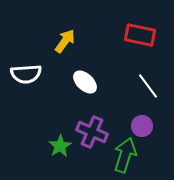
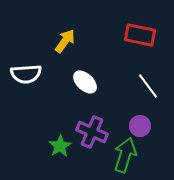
purple circle: moved 2 px left
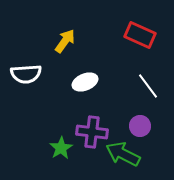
red rectangle: rotated 12 degrees clockwise
white ellipse: rotated 65 degrees counterclockwise
purple cross: rotated 16 degrees counterclockwise
green star: moved 1 px right, 2 px down
green arrow: moved 2 px left, 1 px up; rotated 80 degrees counterclockwise
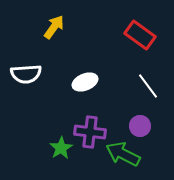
red rectangle: rotated 12 degrees clockwise
yellow arrow: moved 11 px left, 14 px up
purple cross: moved 2 px left
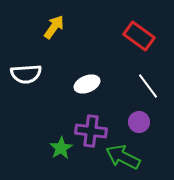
red rectangle: moved 1 px left, 1 px down
white ellipse: moved 2 px right, 2 px down
purple circle: moved 1 px left, 4 px up
purple cross: moved 1 px right, 1 px up
green arrow: moved 3 px down
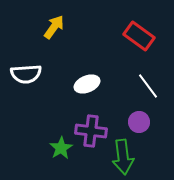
green arrow: rotated 124 degrees counterclockwise
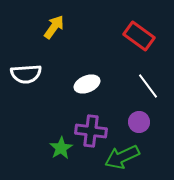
green arrow: moved 1 px left; rotated 72 degrees clockwise
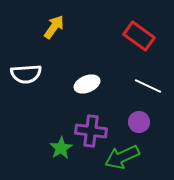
white line: rotated 28 degrees counterclockwise
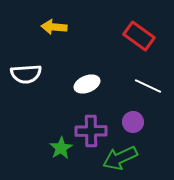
yellow arrow: rotated 120 degrees counterclockwise
purple circle: moved 6 px left
purple cross: rotated 8 degrees counterclockwise
green arrow: moved 2 px left, 1 px down
